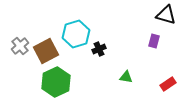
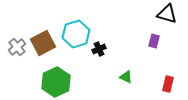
black triangle: moved 1 px right, 1 px up
gray cross: moved 3 px left, 1 px down
brown square: moved 3 px left, 8 px up
green triangle: rotated 16 degrees clockwise
red rectangle: rotated 42 degrees counterclockwise
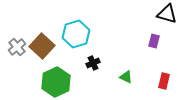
brown square: moved 1 px left, 3 px down; rotated 20 degrees counterclockwise
black cross: moved 6 px left, 14 px down
red rectangle: moved 4 px left, 3 px up
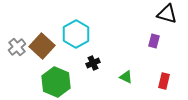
cyan hexagon: rotated 12 degrees counterclockwise
green hexagon: rotated 12 degrees counterclockwise
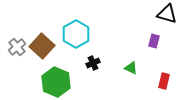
green triangle: moved 5 px right, 9 px up
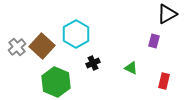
black triangle: rotated 45 degrees counterclockwise
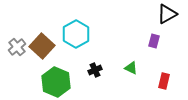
black cross: moved 2 px right, 7 px down
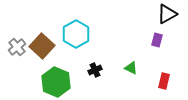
purple rectangle: moved 3 px right, 1 px up
